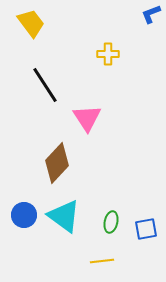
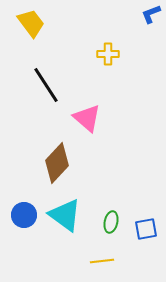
black line: moved 1 px right
pink triangle: rotated 16 degrees counterclockwise
cyan triangle: moved 1 px right, 1 px up
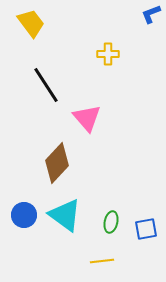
pink triangle: rotated 8 degrees clockwise
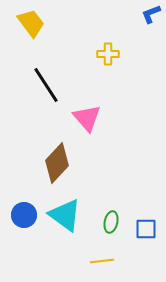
blue square: rotated 10 degrees clockwise
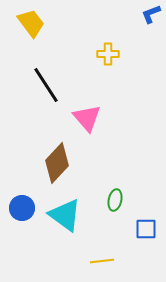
blue circle: moved 2 px left, 7 px up
green ellipse: moved 4 px right, 22 px up
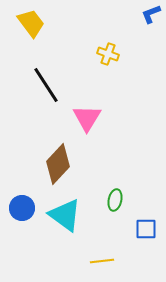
yellow cross: rotated 20 degrees clockwise
pink triangle: rotated 12 degrees clockwise
brown diamond: moved 1 px right, 1 px down
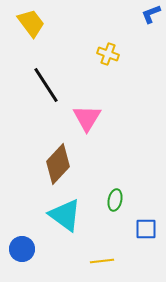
blue circle: moved 41 px down
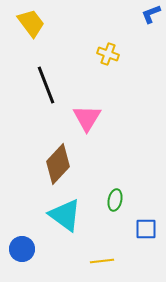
black line: rotated 12 degrees clockwise
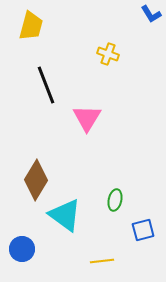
blue L-shape: rotated 100 degrees counterclockwise
yellow trapezoid: moved 3 px down; rotated 52 degrees clockwise
brown diamond: moved 22 px left, 16 px down; rotated 12 degrees counterclockwise
blue square: moved 3 px left, 1 px down; rotated 15 degrees counterclockwise
